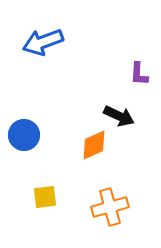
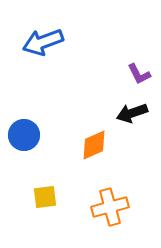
purple L-shape: rotated 30 degrees counterclockwise
black arrow: moved 13 px right, 3 px up; rotated 136 degrees clockwise
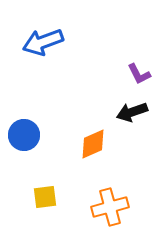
black arrow: moved 1 px up
orange diamond: moved 1 px left, 1 px up
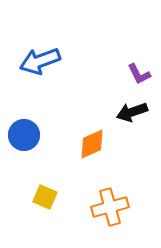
blue arrow: moved 3 px left, 19 px down
orange diamond: moved 1 px left
yellow square: rotated 30 degrees clockwise
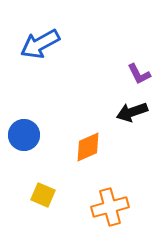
blue arrow: moved 17 px up; rotated 9 degrees counterclockwise
orange diamond: moved 4 px left, 3 px down
yellow square: moved 2 px left, 2 px up
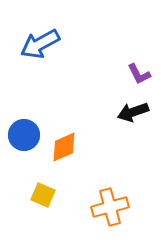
black arrow: moved 1 px right
orange diamond: moved 24 px left
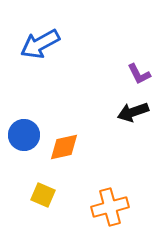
orange diamond: rotated 12 degrees clockwise
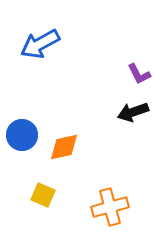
blue circle: moved 2 px left
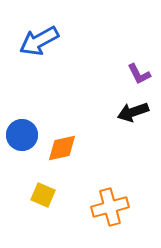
blue arrow: moved 1 px left, 3 px up
orange diamond: moved 2 px left, 1 px down
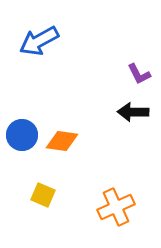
black arrow: rotated 20 degrees clockwise
orange diamond: moved 7 px up; rotated 20 degrees clockwise
orange cross: moved 6 px right; rotated 9 degrees counterclockwise
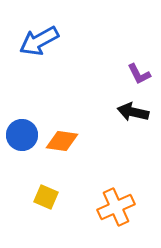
black arrow: rotated 12 degrees clockwise
yellow square: moved 3 px right, 2 px down
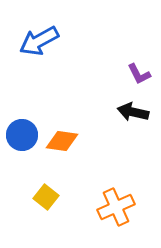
yellow square: rotated 15 degrees clockwise
